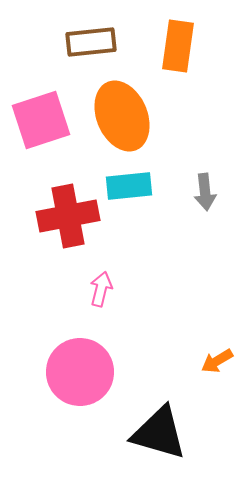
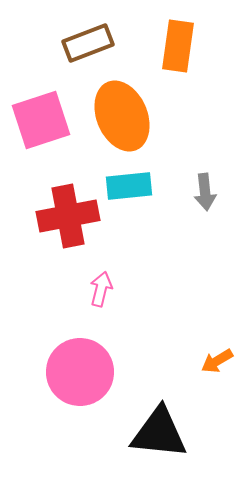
brown rectangle: moved 3 px left, 1 px down; rotated 15 degrees counterclockwise
black triangle: rotated 10 degrees counterclockwise
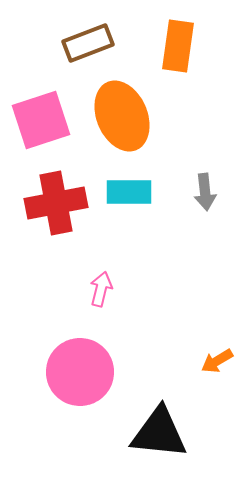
cyan rectangle: moved 6 px down; rotated 6 degrees clockwise
red cross: moved 12 px left, 13 px up
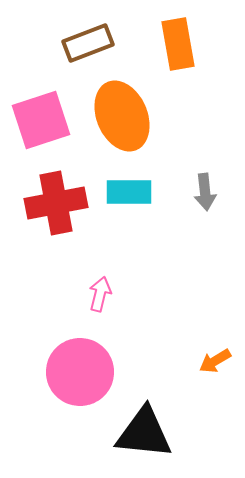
orange rectangle: moved 2 px up; rotated 18 degrees counterclockwise
pink arrow: moved 1 px left, 5 px down
orange arrow: moved 2 px left
black triangle: moved 15 px left
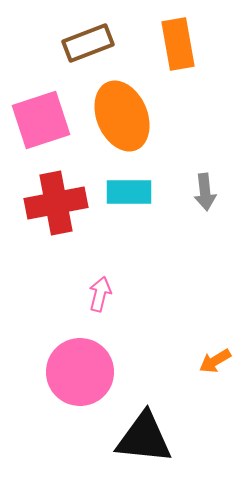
black triangle: moved 5 px down
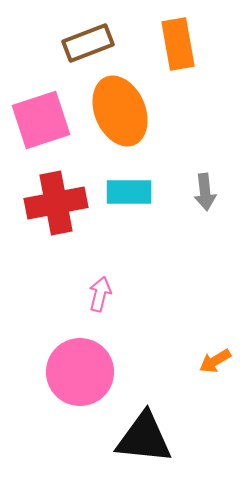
orange ellipse: moved 2 px left, 5 px up
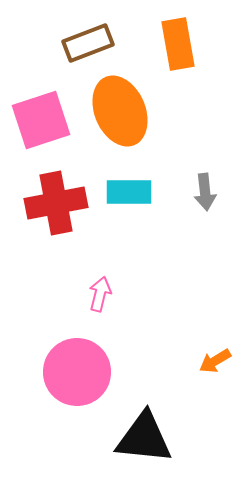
pink circle: moved 3 px left
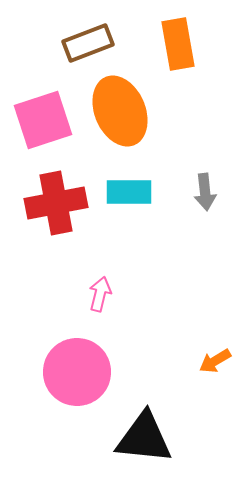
pink square: moved 2 px right
